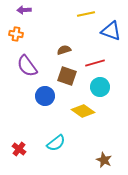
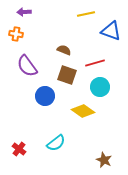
purple arrow: moved 2 px down
brown semicircle: rotated 40 degrees clockwise
brown square: moved 1 px up
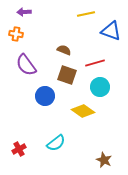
purple semicircle: moved 1 px left, 1 px up
red cross: rotated 24 degrees clockwise
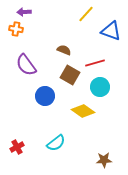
yellow line: rotated 36 degrees counterclockwise
orange cross: moved 5 px up
brown square: moved 3 px right; rotated 12 degrees clockwise
red cross: moved 2 px left, 2 px up
brown star: rotated 28 degrees counterclockwise
